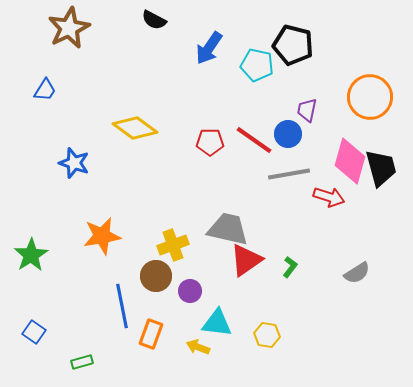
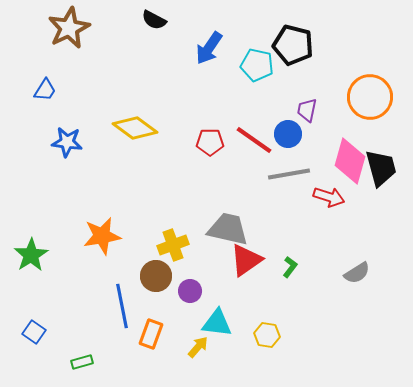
blue star: moved 7 px left, 21 px up; rotated 12 degrees counterclockwise
yellow arrow: rotated 110 degrees clockwise
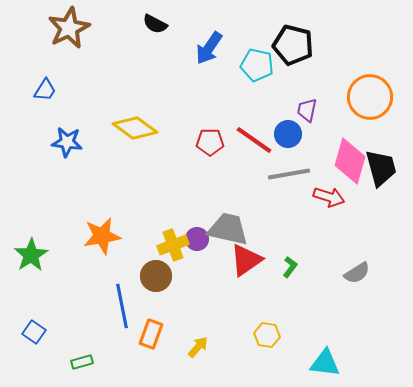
black semicircle: moved 1 px right, 4 px down
purple circle: moved 7 px right, 52 px up
cyan triangle: moved 108 px right, 40 px down
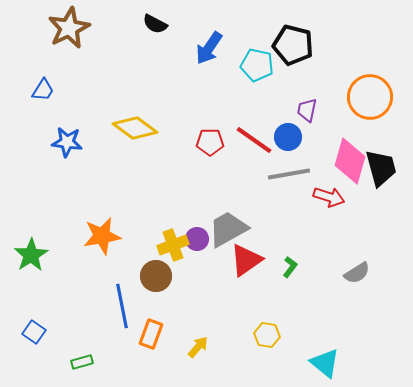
blue trapezoid: moved 2 px left
blue circle: moved 3 px down
gray trapezoid: rotated 42 degrees counterclockwise
cyan triangle: rotated 32 degrees clockwise
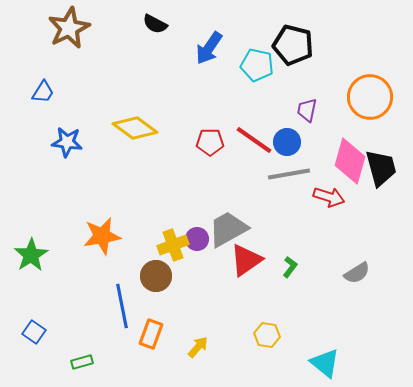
blue trapezoid: moved 2 px down
blue circle: moved 1 px left, 5 px down
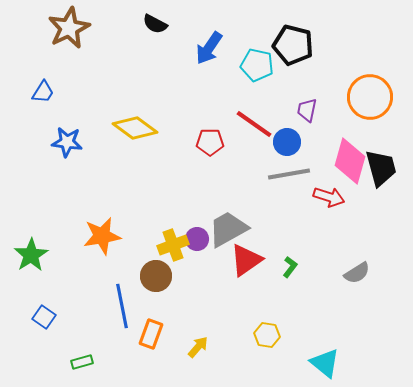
red line: moved 16 px up
blue square: moved 10 px right, 15 px up
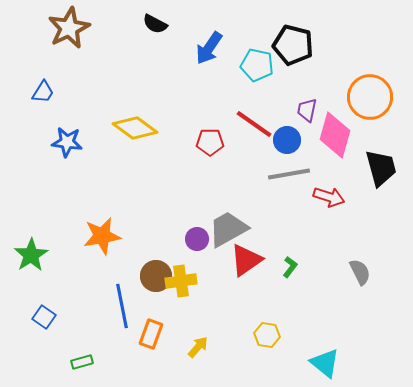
blue circle: moved 2 px up
pink diamond: moved 15 px left, 26 px up
yellow cross: moved 8 px right, 36 px down; rotated 12 degrees clockwise
gray semicircle: moved 3 px right, 1 px up; rotated 84 degrees counterclockwise
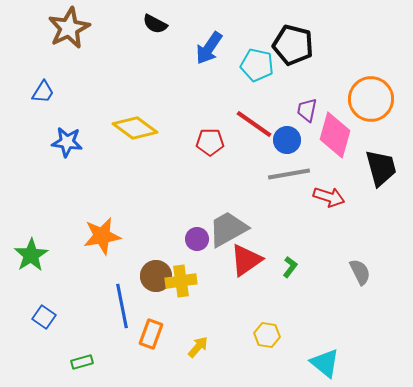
orange circle: moved 1 px right, 2 px down
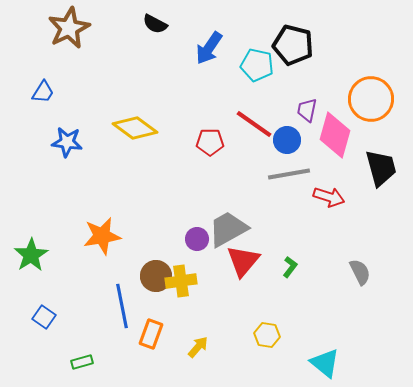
red triangle: moved 3 px left, 1 px down; rotated 15 degrees counterclockwise
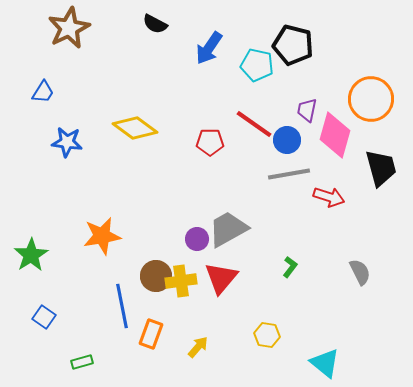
red triangle: moved 22 px left, 17 px down
